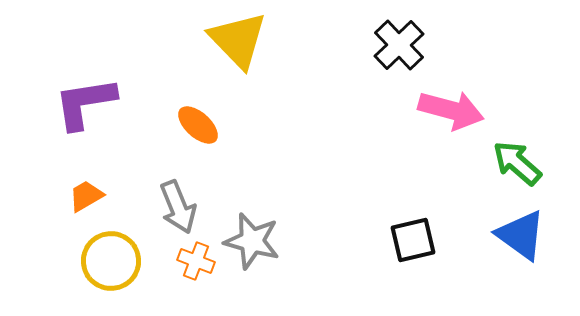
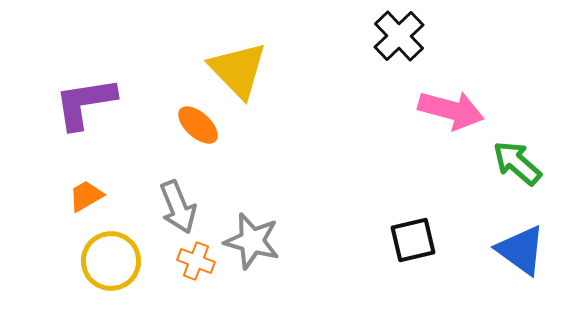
yellow triangle: moved 30 px down
black cross: moved 9 px up
blue triangle: moved 15 px down
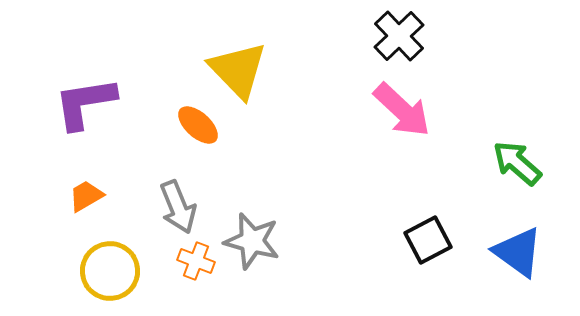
pink arrow: moved 49 px left; rotated 28 degrees clockwise
black square: moved 15 px right; rotated 15 degrees counterclockwise
blue triangle: moved 3 px left, 2 px down
yellow circle: moved 1 px left, 10 px down
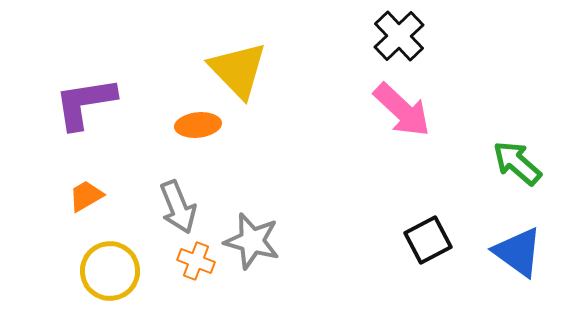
orange ellipse: rotated 48 degrees counterclockwise
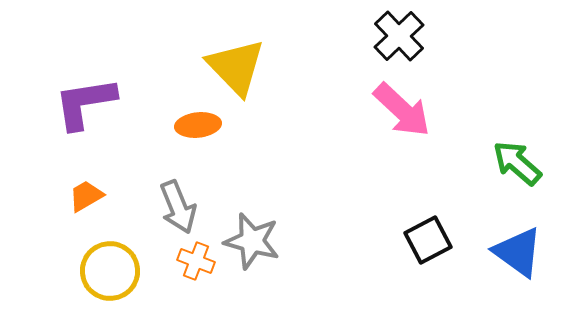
yellow triangle: moved 2 px left, 3 px up
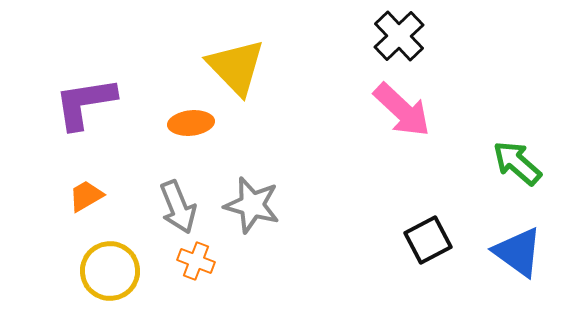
orange ellipse: moved 7 px left, 2 px up
gray star: moved 36 px up
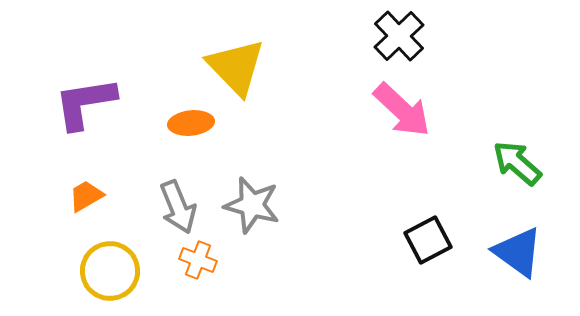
orange cross: moved 2 px right, 1 px up
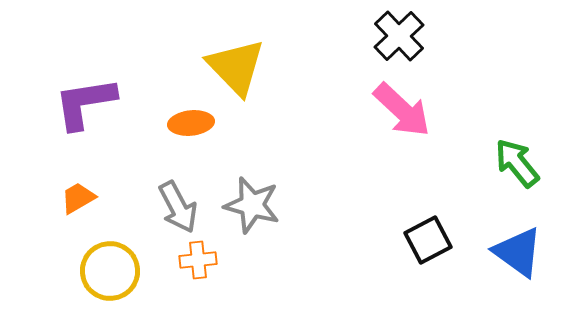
green arrow: rotated 10 degrees clockwise
orange trapezoid: moved 8 px left, 2 px down
gray arrow: rotated 6 degrees counterclockwise
orange cross: rotated 27 degrees counterclockwise
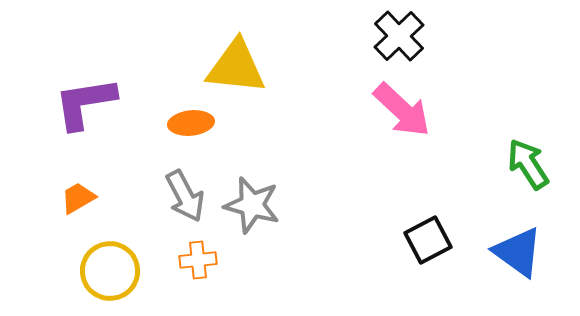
yellow triangle: rotated 40 degrees counterclockwise
green arrow: moved 11 px right, 1 px down; rotated 6 degrees clockwise
gray arrow: moved 7 px right, 11 px up
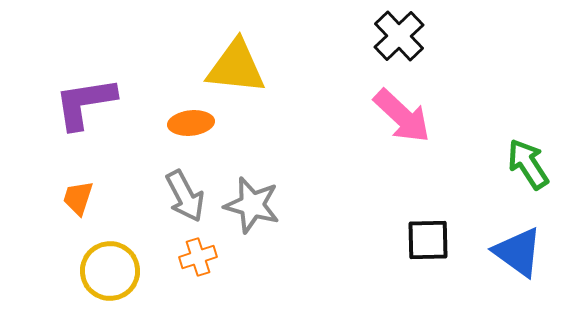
pink arrow: moved 6 px down
orange trapezoid: rotated 42 degrees counterclockwise
black square: rotated 27 degrees clockwise
orange cross: moved 3 px up; rotated 12 degrees counterclockwise
